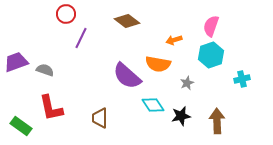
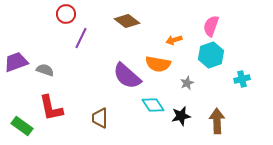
green rectangle: moved 1 px right
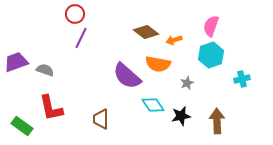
red circle: moved 9 px right
brown diamond: moved 19 px right, 11 px down
brown trapezoid: moved 1 px right, 1 px down
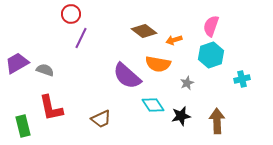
red circle: moved 4 px left
brown diamond: moved 2 px left, 1 px up
purple trapezoid: moved 1 px right, 1 px down; rotated 10 degrees counterclockwise
brown trapezoid: rotated 115 degrees counterclockwise
green rectangle: moved 1 px right; rotated 40 degrees clockwise
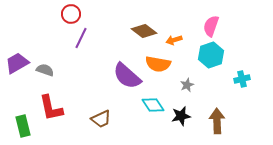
gray star: moved 2 px down
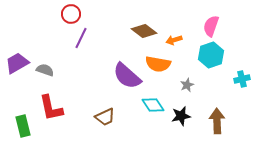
brown trapezoid: moved 4 px right, 2 px up
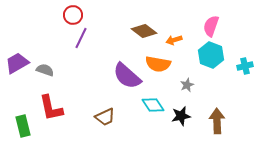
red circle: moved 2 px right, 1 px down
cyan hexagon: rotated 20 degrees counterclockwise
cyan cross: moved 3 px right, 13 px up
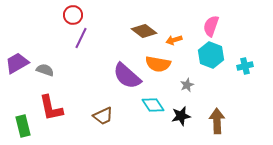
brown trapezoid: moved 2 px left, 1 px up
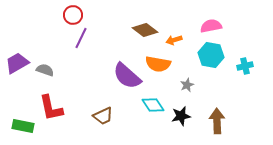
pink semicircle: rotated 60 degrees clockwise
brown diamond: moved 1 px right, 1 px up
cyan hexagon: rotated 10 degrees counterclockwise
green rectangle: rotated 65 degrees counterclockwise
